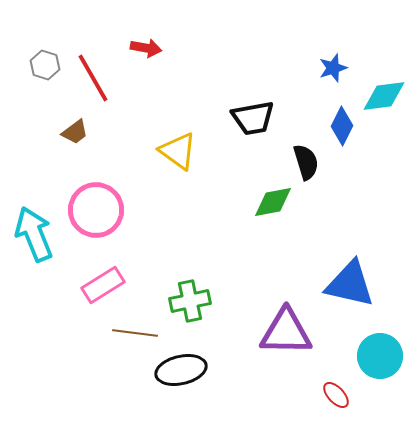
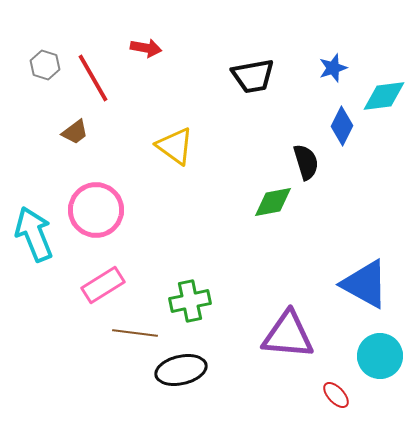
black trapezoid: moved 42 px up
yellow triangle: moved 3 px left, 5 px up
blue triangle: moved 15 px right; rotated 16 degrees clockwise
purple triangle: moved 2 px right, 3 px down; rotated 4 degrees clockwise
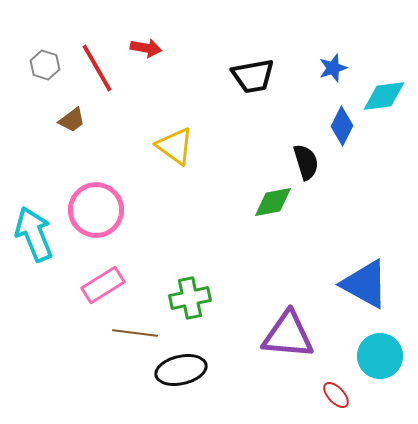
red line: moved 4 px right, 10 px up
brown trapezoid: moved 3 px left, 12 px up
green cross: moved 3 px up
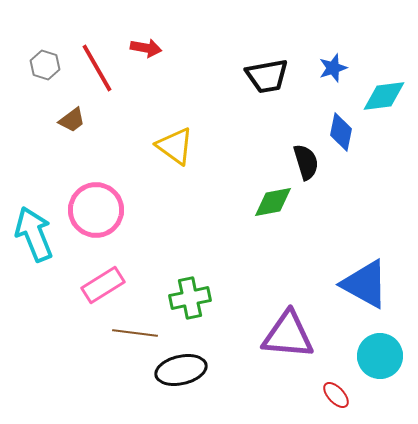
black trapezoid: moved 14 px right
blue diamond: moved 1 px left, 6 px down; rotated 15 degrees counterclockwise
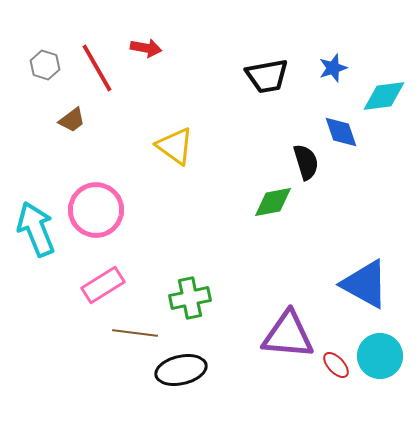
blue diamond: rotated 30 degrees counterclockwise
cyan arrow: moved 2 px right, 5 px up
red ellipse: moved 30 px up
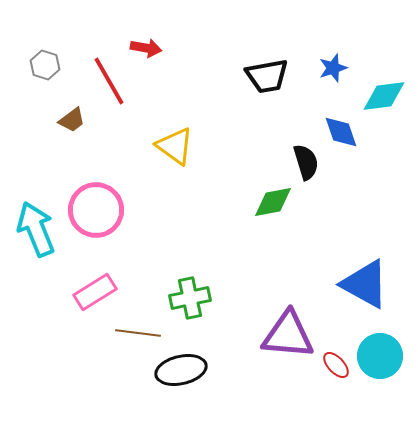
red line: moved 12 px right, 13 px down
pink rectangle: moved 8 px left, 7 px down
brown line: moved 3 px right
